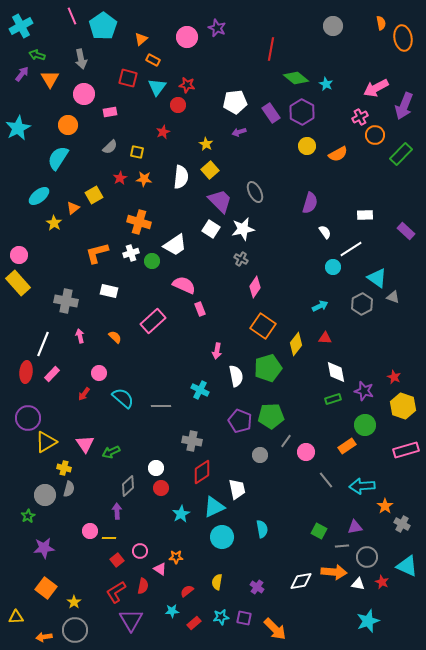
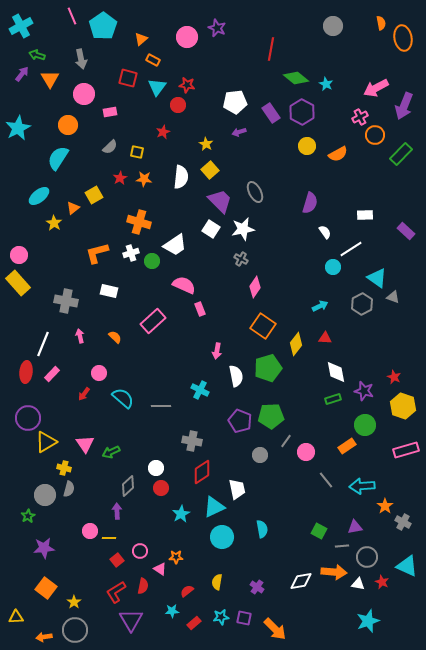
gray cross at (402, 524): moved 1 px right, 2 px up
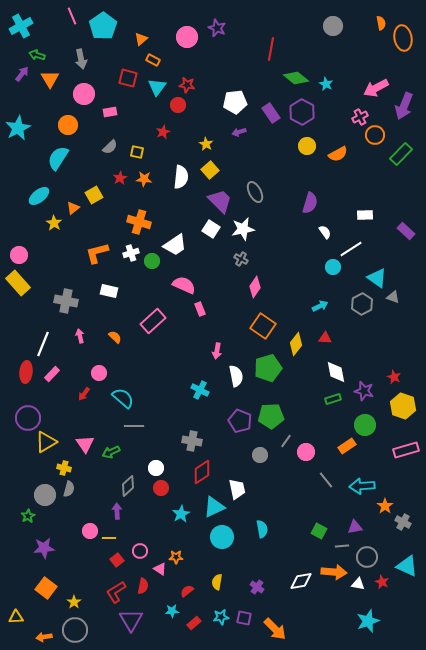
gray line at (161, 406): moved 27 px left, 20 px down
